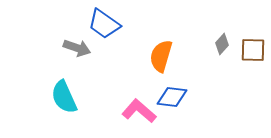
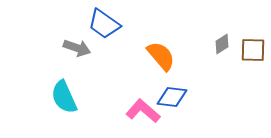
gray diamond: rotated 15 degrees clockwise
orange semicircle: rotated 124 degrees clockwise
pink L-shape: moved 4 px right
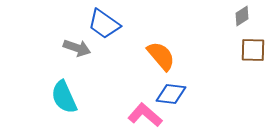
gray diamond: moved 20 px right, 28 px up
blue diamond: moved 1 px left, 3 px up
pink L-shape: moved 2 px right, 4 px down
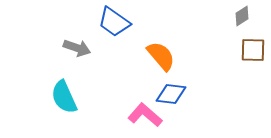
blue trapezoid: moved 10 px right, 2 px up
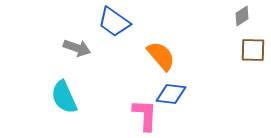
pink L-shape: rotated 52 degrees clockwise
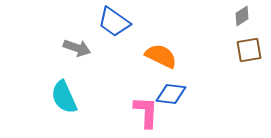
brown square: moved 4 px left; rotated 12 degrees counterclockwise
orange semicircle: rotated 24 degrees counterclockwise
pink L-shape: moved 1 px right, 3 px up
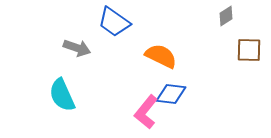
gray diamond: moved 16 px left
brown square: rotated 12 degrees clockwise
cyan semicircle: moved 2 px left, 2 px up
pink L-shape: rotated 144 degrees counterclockwise
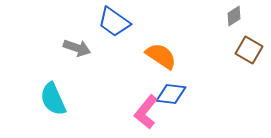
gray diamond: moved 8 px right
brown square: rotated 28 degrees clockwise
orange semicircle: rotated 8 degrees clockwise
cyan semicircle: moved 9 px left, 4 px down
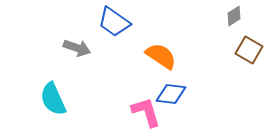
pink L-shape: rotated 124 degrees clockwise
